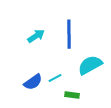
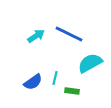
blue line: rotated 64 degrees counterclockwise
cyan semicircle: moved 2 px up
cyan line: rotated 48 degrees counterclockwise
green rectangle: moved 4 px up
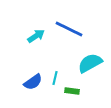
blue line: moved 5 px up
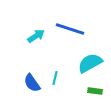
blue line: moved 1 px right; rotated 8 degrees counterclockwise
blue semicircle: moved 1 px left, 1 px down; rotated 90 degrees clockwise
green rectangle: moved 23 px right
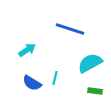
cyan arrow: moved 9 px left, 14 px down
blue semicircle: rotated 24 degrees counterclockwise
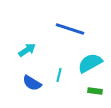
cyan line: moved 4 px right, 3 px up
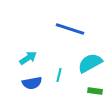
cyan arrow: moved 1 px right, 8 px down
blue semicircle: rotated 42 degrees counterclockwise
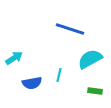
cyan arrow: moved 14 px left
cyan semicircle: moved 4 px up
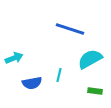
cyan arrow: rotated 12 degrees clockwise
